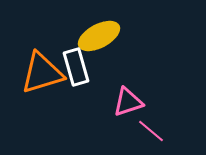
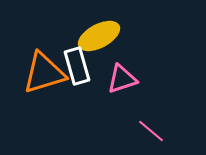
white rectangle: moved 1 px right, 1 px up
orange triangle: moved 2 px right
pink triangle: moved 6 px left, 23 px up
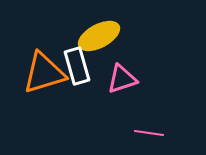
pink line: moved 2 px left, 2 px down; rotated 32 degrees counterclockwise
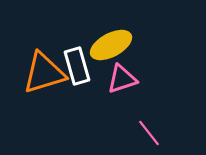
yellow ellipse: moved 12 px right, 9 px down
pink line: rotated 44 degrees clockwise
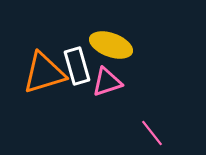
yellow ellipse: rotated 48 degrees clockwise
pink triangle: moved 15 px left, 3 px down
pink line: moved 3 px right
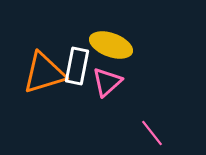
white rectangle: rotated 27 degrees clockwise
pink triangle: rotated 24 degrees counterclockwise
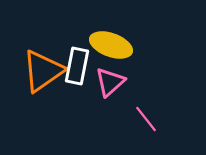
orange triangle: moved 1 px left, 2 px up; rotated 18 degrees counterclockwise
pink triangle: moved 3 px right
pink line: moved 6 px left, 14 px up
